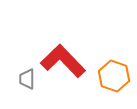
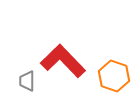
gray trapezoid: moved 2 px down
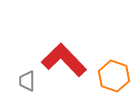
red L-shape: moved 1 px right, 1 px up
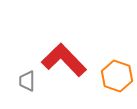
orange hexagon: moved 3 px right
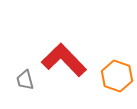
gray trapezoid: moved 2 px left, 1 px up; rotated 15 degrees counterclockwise
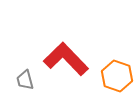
red L-shape: moved 2 px right, 1 px up
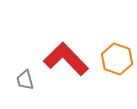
orange hexagon: moved 17 px up
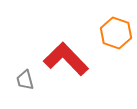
orange hexagon: moved 1 px left, 26 px up
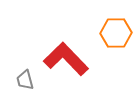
orange hexagon: rotated 20 degrees counterclockwise
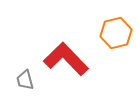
orange hexagon: rotated 12 degrees counterclockwise
